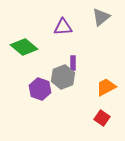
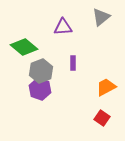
gray hexagon: moved 22 px left, 6 px up
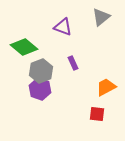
purple triangle: rotated 24 degrees clockwise
purple rectangle: rotated 24 degrees counterclockwise
red square: moved 5 px left, 4 px up; rotated 28 degrees counterclockwise
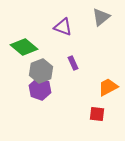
orange trapezoid: moved 2 px right
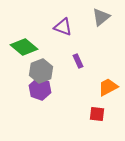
purple rectangle: moved 5 px right, 2 px up
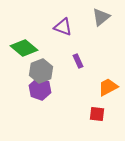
green diamond: moved 1 px down
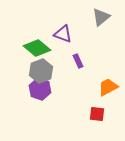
purple triangle: moved 7 px down
green diamond: moved 13 px right
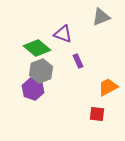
gray triangle: rotated 18 degrees clockwise
purple hexagon: moved 7 px left
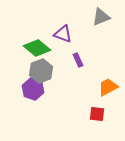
purple rectangle: moved 1 px up
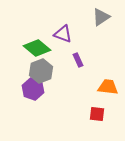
gray triangle: rotated 12 degrees counterclockwise
orange trapezoid: rotated 35 degrees clockwise
